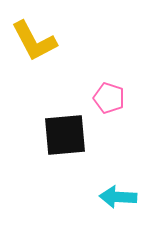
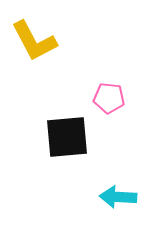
pink pentagon: rotated 12 degrees counterclockwise
black square: moved 2 px right, 2 px down
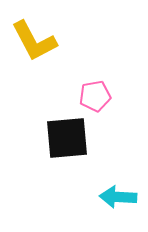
pink pentagon: moved 14 px left, 2 px up; rotated 16 degrees counterclockwise
black square: moved 1 px down
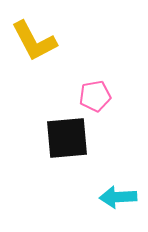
cyan arrow: rotated 6 degrees counterclockwise
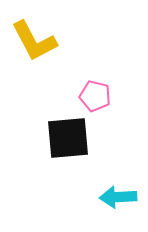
pink pentagon: rotated 24 degrees clockwise
black square: moved 1 px right
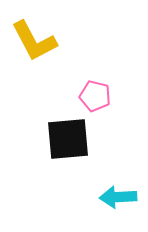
black square: moved 1 px down
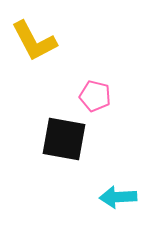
black square: moved 4 px left; rotated 15 degrees clockwise
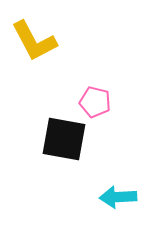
pink pentagon: moved 6 px down
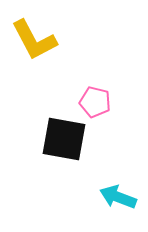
yellow L-shape: moved 1 px up
cyan arrow: rotated 24 degrees clockwise
